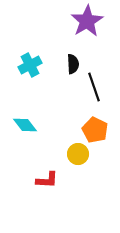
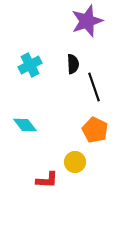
purple star: rotated 12 degrees clockwise
yellow circle: moved 3 px left, 8 px down
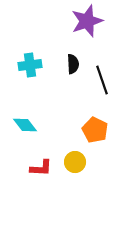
cyan cross: rotated 20 degrees clockwise
black line: moved 8 px right, 7 px up
red L-shape: moved 6 px left, 12 px up
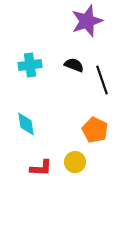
black semicircle: moved 1 px right, 1 px down; rotated 66 degrees counterclockwise
cyan diamond: moved 1 px right, 1 px up; rotated 30 degrees clockwise
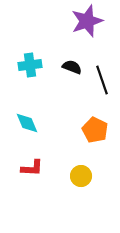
black semicircle: moved 2 px left, 2 px down
cyan diamond: moved 1 px right, 1 px up; rotated 15 degrees counterclockwise
yellow circle: moved 6 px right, 14 px down
red L-shape: moved 9 px left
